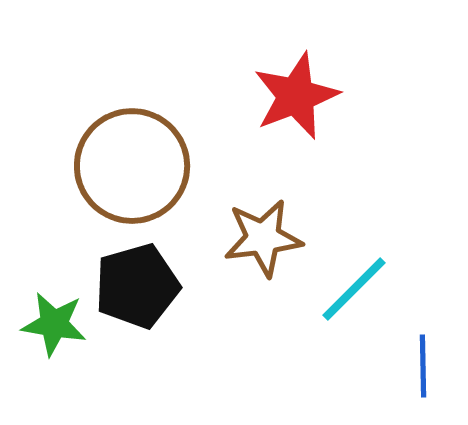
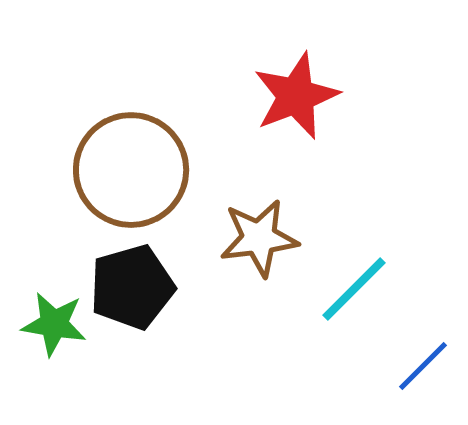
brown circle: moved 1 px left, 4 px down
brown star: moved 4 px left
black pentagon: moved 5 px left, 1 px down
blue line: rotated 46 degrees clockwise
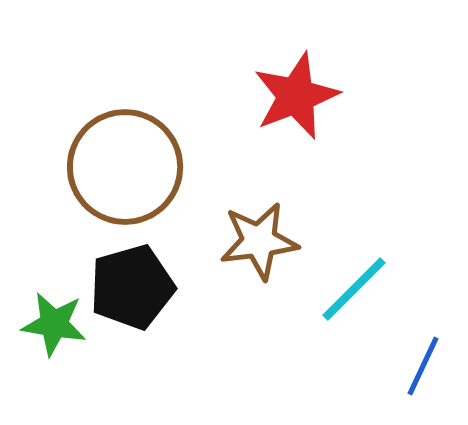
brown circle: moved 6 px left, 3 px up
brown star: moved 3 px down
blue line: rotated 20 degrees counterclockwise
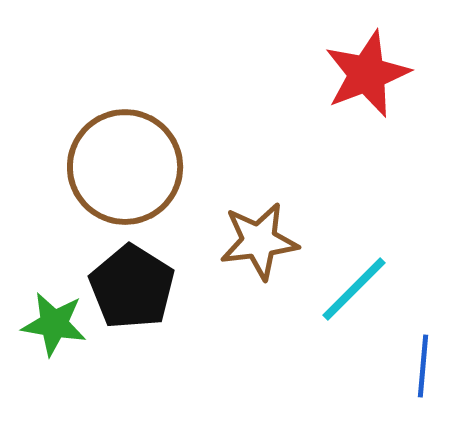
red star: moved 71 px right, 22 px up
black pentagon: rotated 24 degrees counterclockwise
blue line: rotated 20 degrees counterclockwise
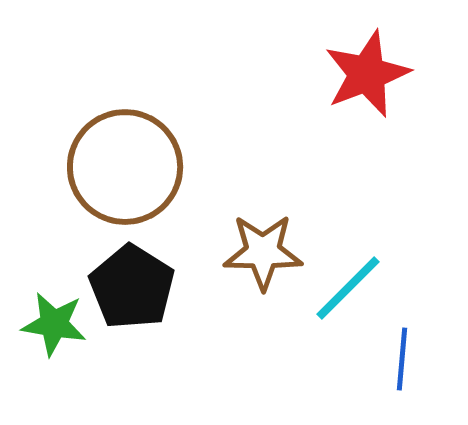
brown star: moved 4 px right, 11 px down; rotated 8 degrees clockwise
cyan line: moved 6 px left, 1 px up
blue line: moved 21 px left, 7 px up
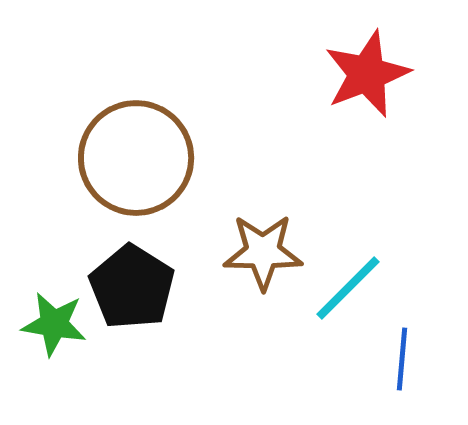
brown circle: moved 11 px right, 9 px up
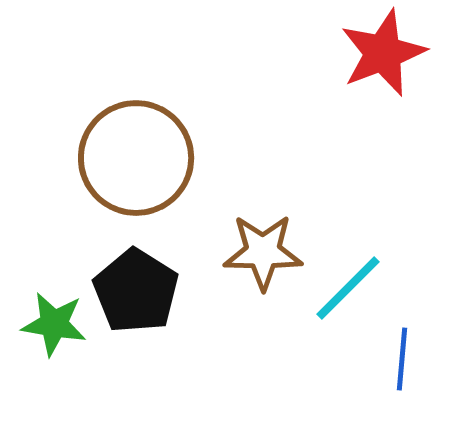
red star: moved 16 px right, 21 px up
black pentagon: moved 4 px right, 4 px down
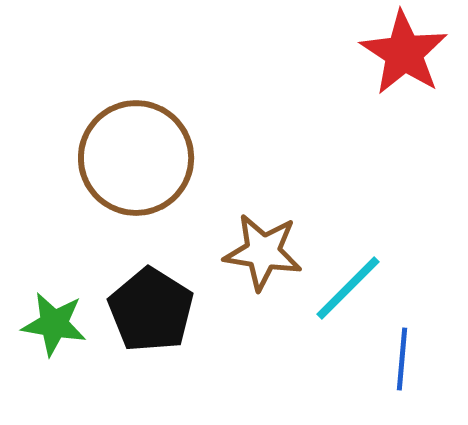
red star: moved 21 px right; rotated 18 degrees counterclockwise
brown star: rotated 8 degrees clockwise
black pentagon: moved 15 px right, 19 px down
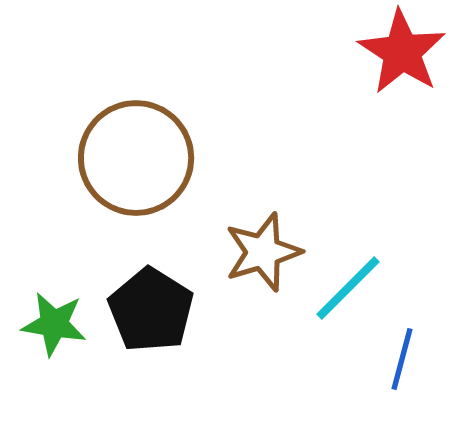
red star: moved 2 px left, 1 px up
brown star: rotated 26 degrees counterclockwise
blue line: rotated 10 degrees clockwise
